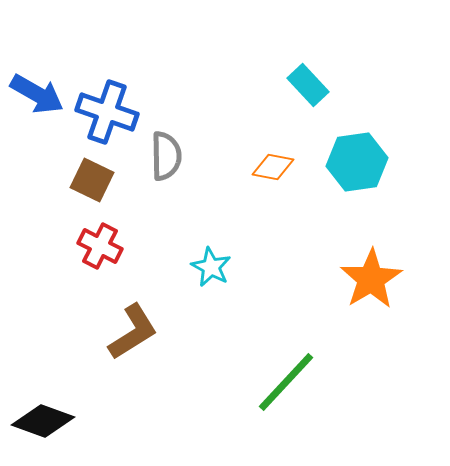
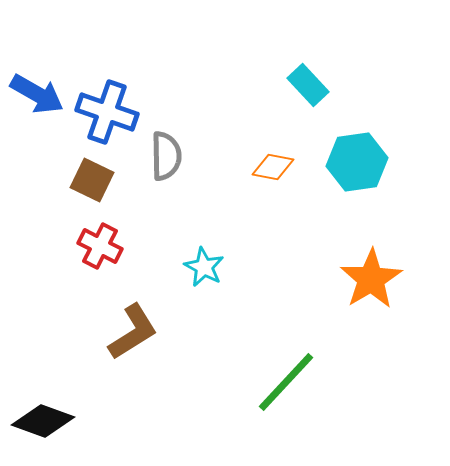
cyan star: moved 7 px left
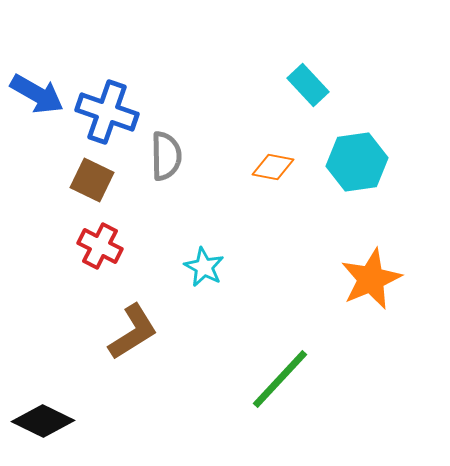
orange star: rotated 8 degrees clockwise
green line: moved 6 px left, 3 px up
black diamond: rotated 6 degrees clockwise
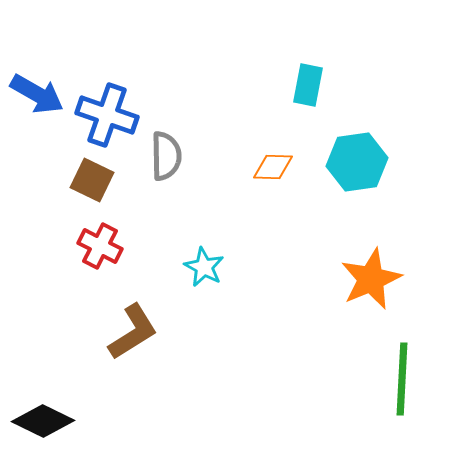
cyan rectangle: rotated 54 degrees clockwise
blue cross: moved 3 px down
orange diamond: rotated 9 degrees counterclockwise
green line: moved 122 px right; rotated 40 degrees counterclockwise
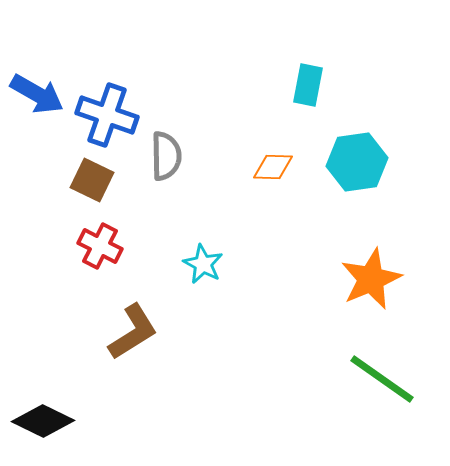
cyan star: moved 1 px left, 3 px up
green line: moved 20 px left; rotated 58 degrees counterclockwise
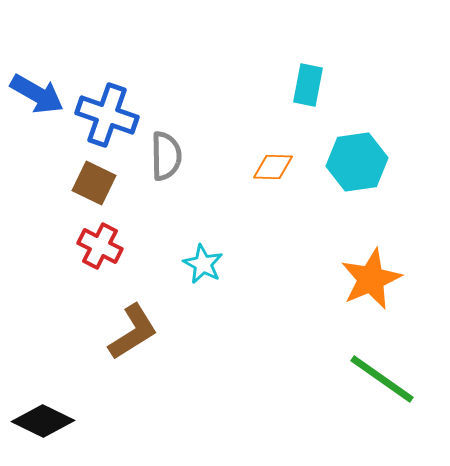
brown square: moved 2 px right, 3 px down
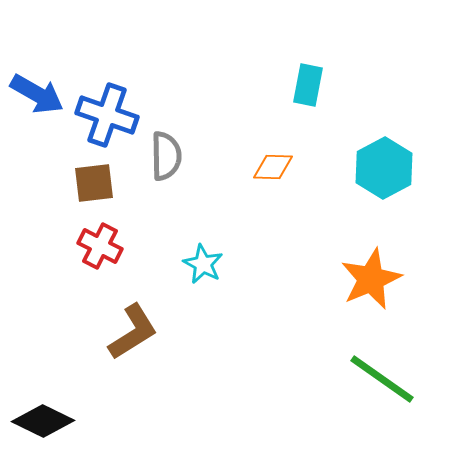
cyan hexagon: moved 27 px right, 6 px down; rotated 20 degrees counterclockwise
brown square: rotated 33 degrees counterclockwise
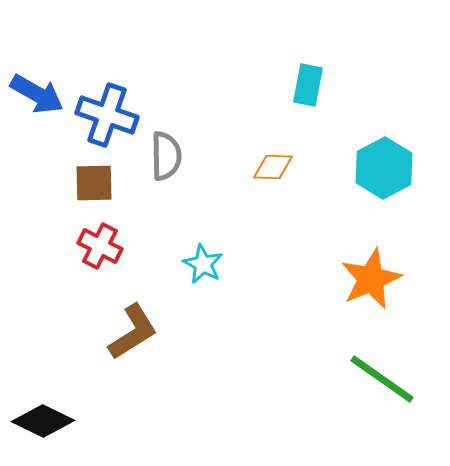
brown square: rotated 6 degrees clockwise
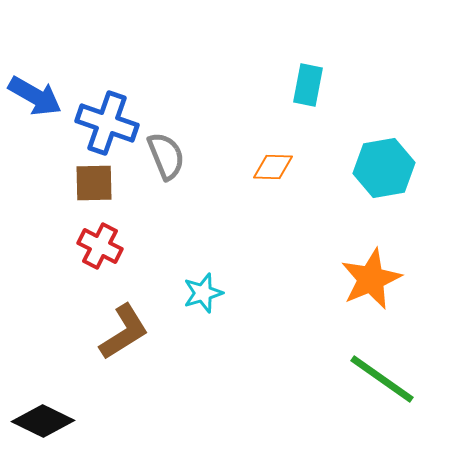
blue arrow: moved 2 px left, 2 px down
blue cross: moved 8 px down
gray semicircle: rotated 21 degrees counterclockwise
cyan hexagon: rotated 18 degrees clockwise
cyan star: moved 29 px down; rotated 27 degrees clockwise
brown L-shape: moved 9 px left
